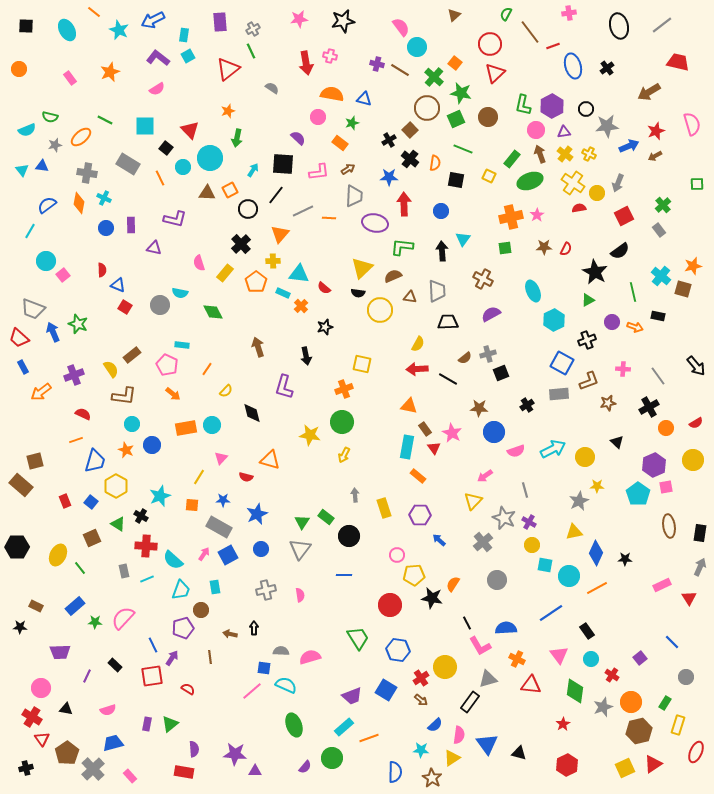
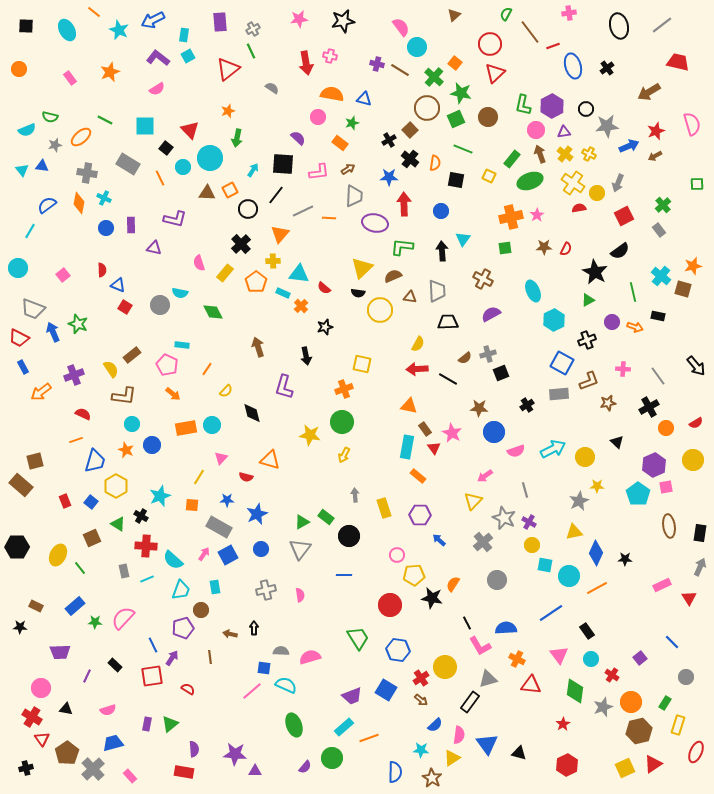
cyan circle at (46, 261): moved 28 px left, 7 px down
red trapezoid at (19, 338): rotated 15 degrees counterclockwise
blue star at (223, 500): moved 4 px right
green triangle at (302, 522): rotated 28 degrees clockwise
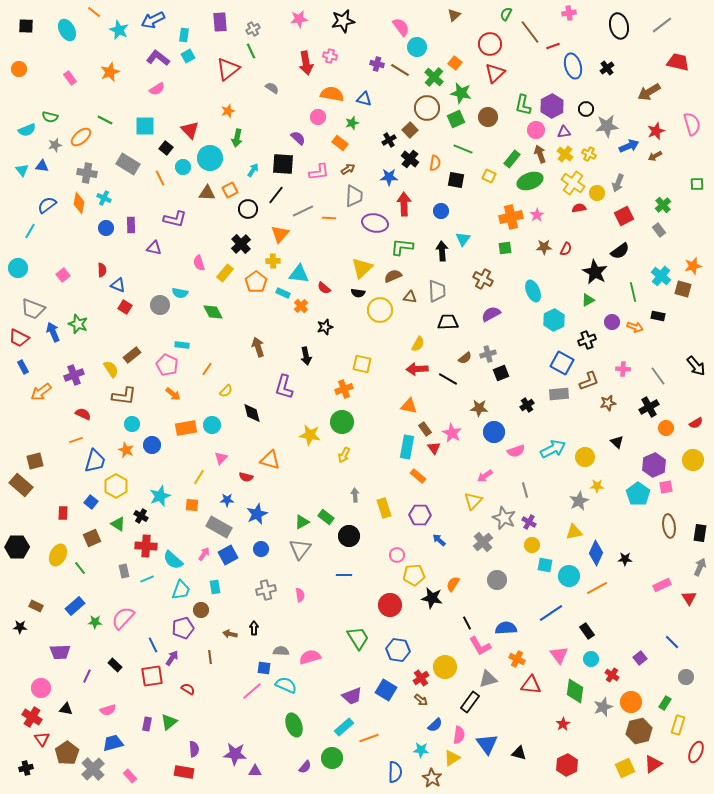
red rectangle at (65, 501): moved 2 px left, 12 px down; rotated 24 degrees clockwise
green triangle at (170, 724): moved 1 px left, 2 px up
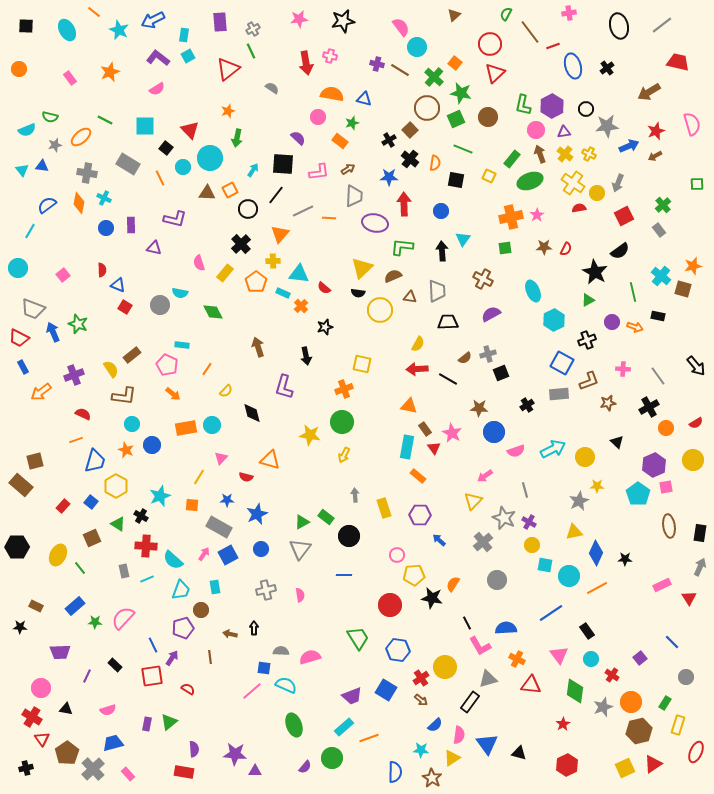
orange rectangle at (340, 143): moved 2 px up
red rectangle at (63, 513): moved 7 px up; rotated 40 degrees clockwise
pink rectangle at (130, 776): moved 2 px left, 2 px up
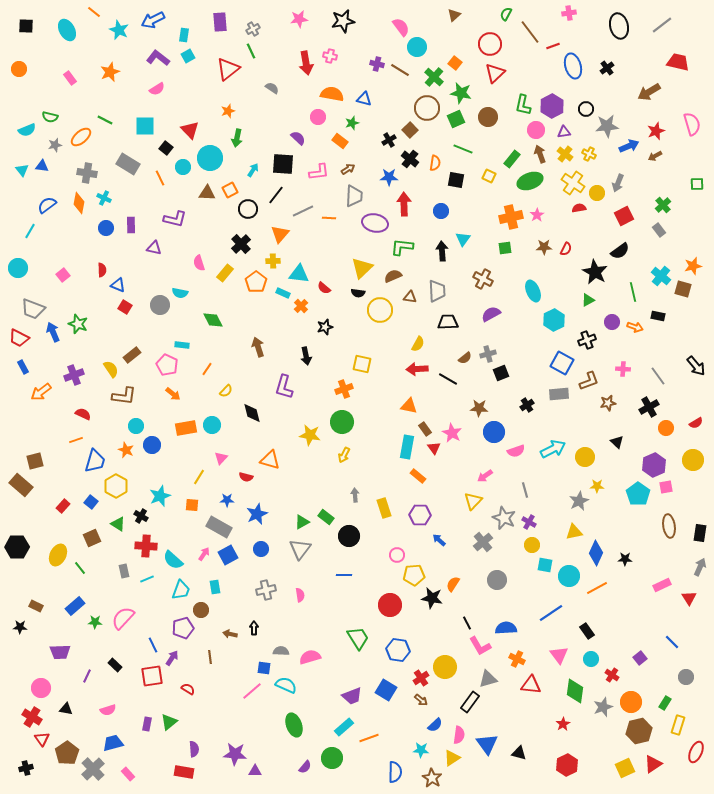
green diamond at (213, 312): moved 8 px down
cyan circle at (132, 424): moved 4 px right, 2 px down
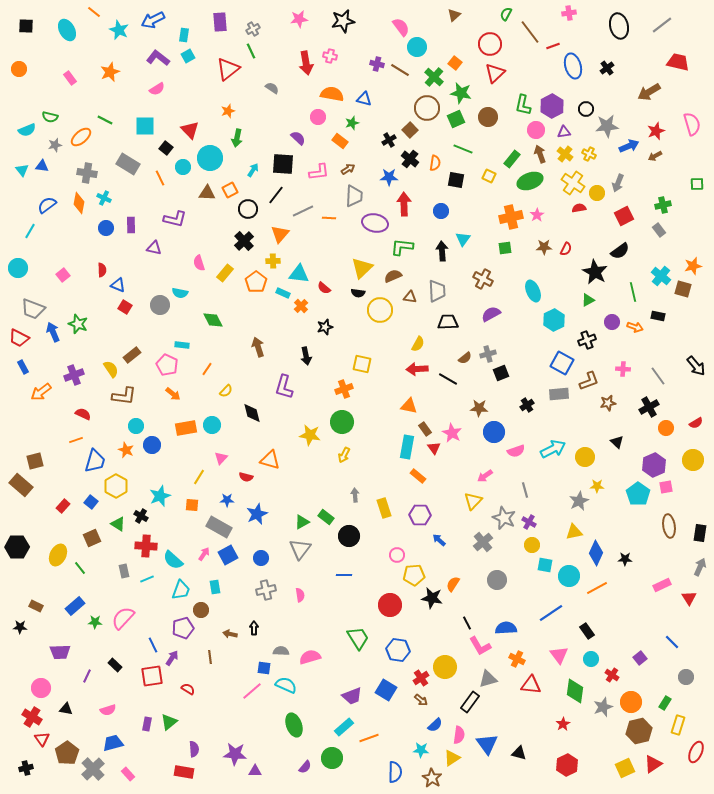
green cross at (663, 205): rotated 28 degrees clockwise
black cross at (241, 244): moved 3 px right, 3 px up
blue circle at (261, 549): moved 9 px down
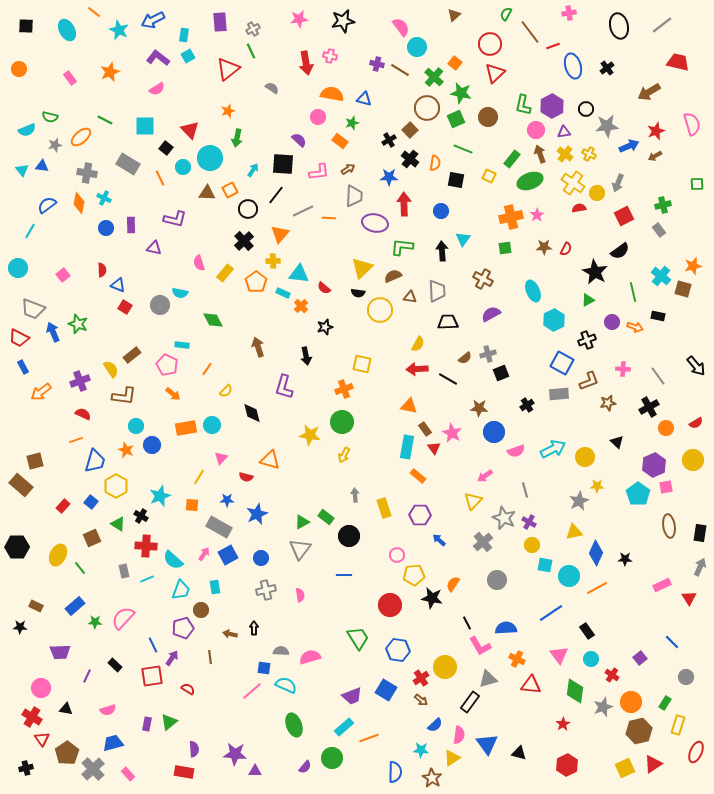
purple semicircle at (298, 138): moved 1 px right, 2 px down
purple cross at (74, 375): moved 6 px right, 6 px down
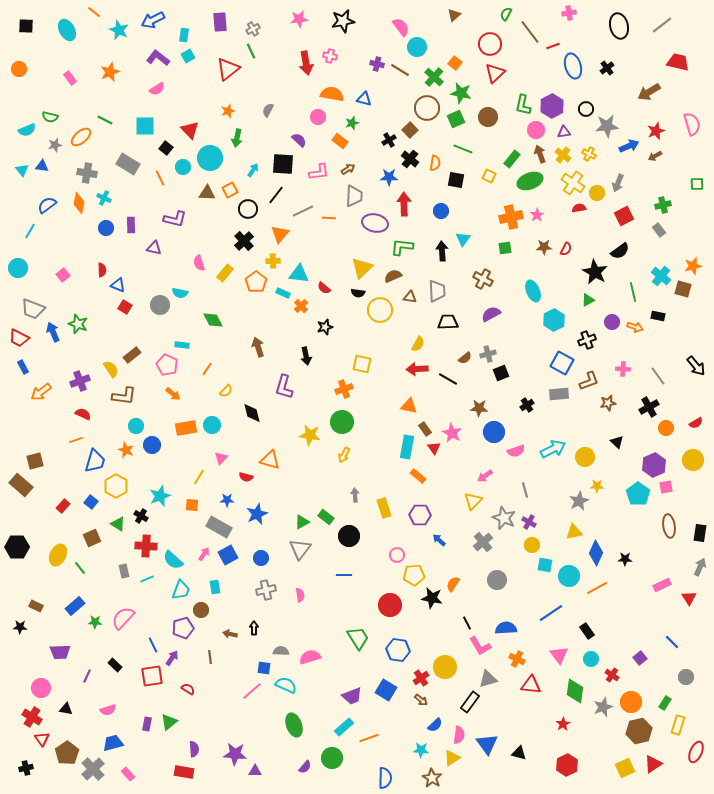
gray semicircle at (272, 88): moved 4 px left, 22 px down; rotated 96 degrees counterclockwise
yellow cross at (565, 154): moved 2 px left, 1 px down
blue semicircle at (395, 772): moved 10 px left, 6 px down
